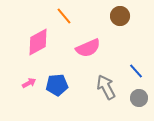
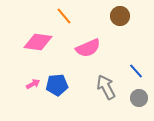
pink diamond: rotated 36 degrees clockwise
pink arrow: moved 4 px right, 1 px down
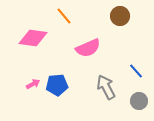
pink diamond: moved 5 px left, 4 px up
gray circle: moved 3 px down
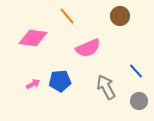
orange line: moved 3 px right
blue pentagon: moved 3 px right, 4 px up
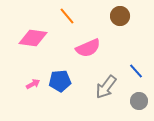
gray arrow: rotated 115 degrees counterclockwise
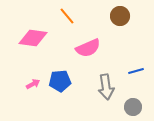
blue line: rotated 63 degrees counterclockwise
gray arrow: rotated 45 degrees counterclockwise
gray circle: moved 6 px left, 6 px down
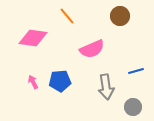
pink semicircle: moved 4 px right, 1 px down
pink arrow: moved 2 px up; rotated 88 degrees counterclockwise
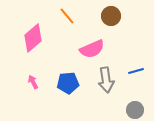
brown circle: moved 9 px left
pink diamond: rotated 48 degrees counterclockwise
blue pentagon: moved 8 px right, 2 px down
gray arrow: moved 7 px up
gray circle: moved 2 px right, 3 px down
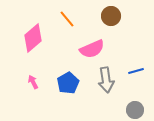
orange line: moved 3 px down
blue pentagon: rotated 25 degrees counterclockwise
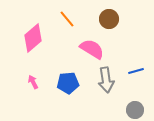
brown circle: moved 2 px left, 3 px down
pink semicircle: rotated 125 degrees counterclockwise
blue pentagon: rotated 25 degrees clockwise
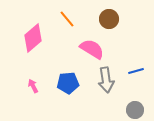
pink arrow: moved 4 px down
